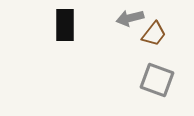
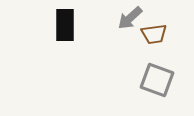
gray arrow: rotated 28 degrees counterclockwise
brown trapezoid: rotated 44 degrees clockwise
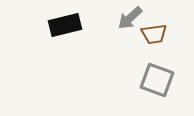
black rectangle: rotated 76 degrees clockwise
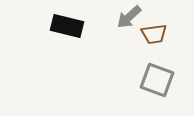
gray arrow: moved 1 px left, 1 px up
black rectangle: moved 2 px right, 1 px down; rotated 28 degrees clockwise
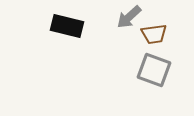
gray square: moved 3 px left, 10 px up
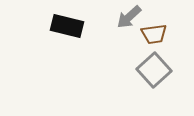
gray square: rotated 28 degrees clockwise
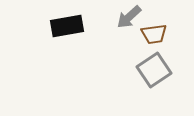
black rectangle: rotated 24 degrees counterclockwise
gray square: rotated 8 degrees clockwise
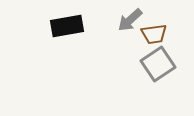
gray arrow: moved 1 px right, 3 px down
gray square: moved 4 px right, 6 px up
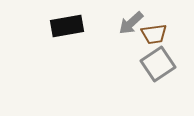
gray arrow: moved 1 px right, 3 px down
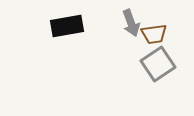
gray arrow: rotated 68 degrees counterclockwise
